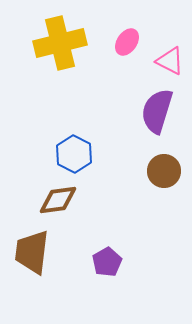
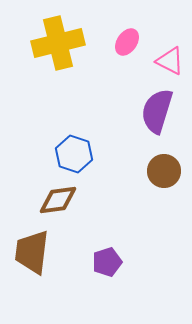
yellow cross: moved 2 px left
blue hexagon: rotated 9 degrees counterclockwise
purple pentagon: rotated 12 degrees clockwise
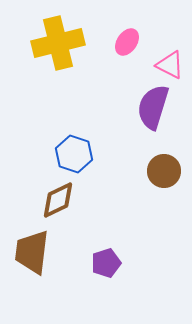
pink triangle: moved 4 px down
purple semicircle: moved 4 px left, 4 px up
brown diamond: rotated 18 degrees counterclockwise
purple pentagon: moved 1 px left, 1 px down
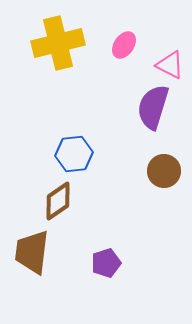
pink ellipse: moved 3 px left, 3 px down
blue hexagon: rotated 24 degrees counterclockwise
brown diamond: moved 1 px down; rotated 9 degrees counterclockwise
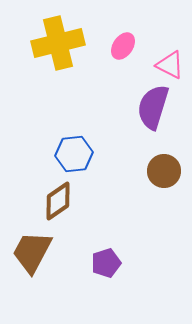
pink ellipse: moved 1 px left, 1 px down
brown trapezoid: rotated 21 degrees clockwise
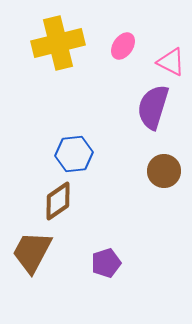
pink triangle: moved 1 px right, 3 px up
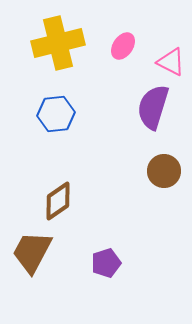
blue hexagon: moved 18 px left, 40 px up
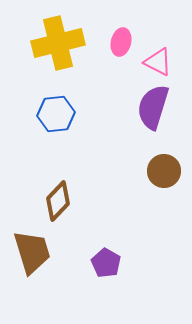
pink ellipse: moved 2 px left, 4 px up; rotated 20 degrees counterclockwise
pink triangle: moved 13 px left
brown diamond: rotated 12 degrees counterclockwise
brown trapezoid: rotated 135 degrees clockwise
purple pentagon: rotated 24 degrees counterclockwise
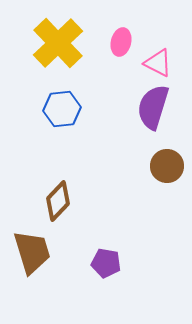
yellow cross: rotated 30 degrees counterclockwise
pink triangle: moved 1 px down
blue hexagon: moved 6 px right, 5 px up
brown circle: moved 3 px right, 5 px up
purple pentagon: rotated 20 degrees counterclockwise
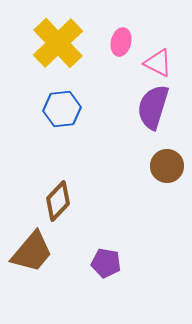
brown trapezoid: rotated 57 degrees clockwise
